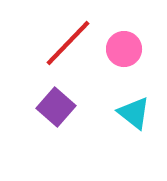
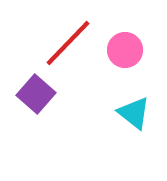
pink circle: moved 1 px right, 1 px down
purple square: moved 20 px left, 13 px up
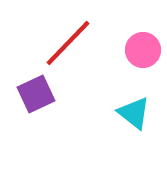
pink circle: moved 18 px right
purple square: rotated 24 degrees clockwise
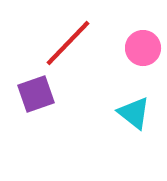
pink circle: moved 2 px up
purple square: rotated 6 degrees clockwise
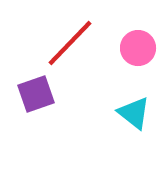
red line: moved 2 px right
pink circle: moved 5 px left
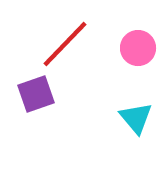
red line: moved 5 px left, 1 px down
cyan triangle: moved 2 px right, 5 px down; rotated 12 degrees clockwise
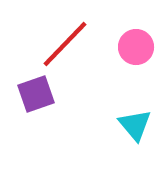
pink circle: moved 2 px left, 1 px up
cyan triangle: moved 1 px left, 7 px down
